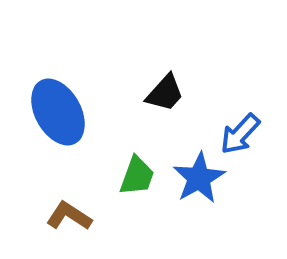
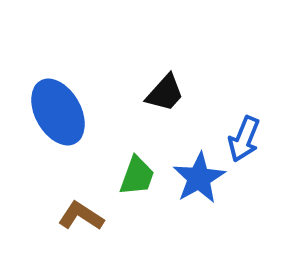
blue arrow: moved 4 px right, 5 px down; rotated 21 degrees counterclockwise
brown L-shape: moved 12 px right
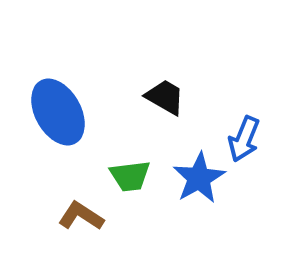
black trapezoid: moved 4 px down; rotated 102 degrees counterclockwise
green trapezoid: moved 7 px left; rotated 63 degrees clockwise
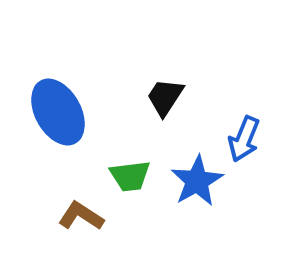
black trapezoid: rotated 87 degrees counterclockwise
blue star: moved 2 px left, 3 px down
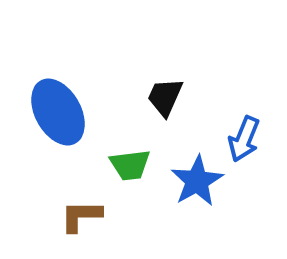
black trapezoid: rotated 9 degrees counterclockwise
green trapezoid: moved 11 px up
brown L-shape: rotated 33 degrees counterclockwise
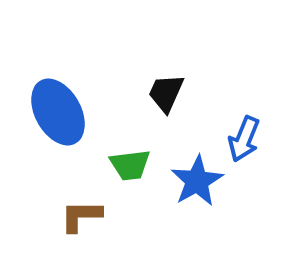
black trapezoid: moved 1 px right, 4 px up
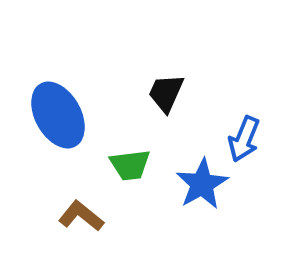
blue ellipse: moved 3 px down
blue star: moved 5 px right, 3 px down
brown L-shape: rotated 39 degrees clockwise
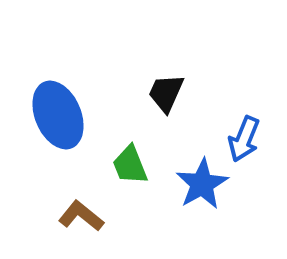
blue ellipse: rotated 6 degrees clockwise
green trapezoid: rotated 75 degrees clockwise
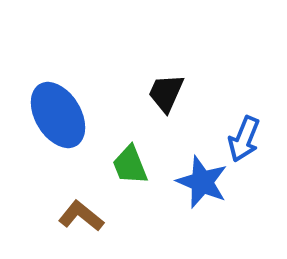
blue ellipse: rotated 8 degrees counterclockwise
blue star: moved 2 px up; rotated 20 degrees counterclockwise
